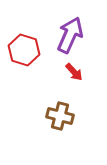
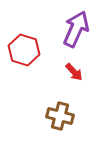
purple arrow: moved 6 px right, 6 px up
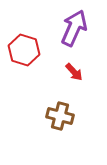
purple arrow: moved 2 px left, 1 px up
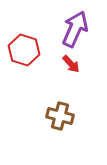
purple arrow: moved 1 px right, 1 px down
red arrow: moved 3 px left, 8 px up
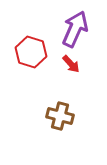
red hexagon: moved 7 px right, 2 px down
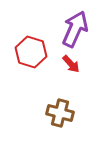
brown cross: moved 3 px up
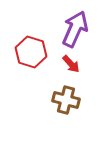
brown cross: moved 6 px right, 13 px up
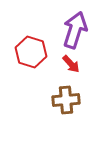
purple arrow: moved 1 px down; rotated 6 degrees counterclockwise
brown cross: rotated 20 degrees counterclockwise
